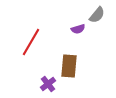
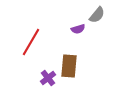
purple cross: moved 6 px up
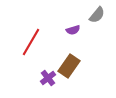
purple semicircle: moved 5 px left, 1 px down
brown rectangle: rotated 30 degrees clockwise
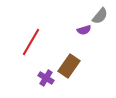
gray semicircle: moved 3 px right, 1 px down
purple semicircle: moved 11 px right
purple cross: moved 2 px left; rotated 21 degrees counterclockwise
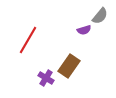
red line: moved 3 px left, 2 px up
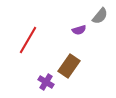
purple semicircle: moved 5 px left
purple cross: moved 4 px down
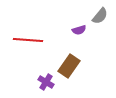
red line: rotated 64 degrees clockwise
